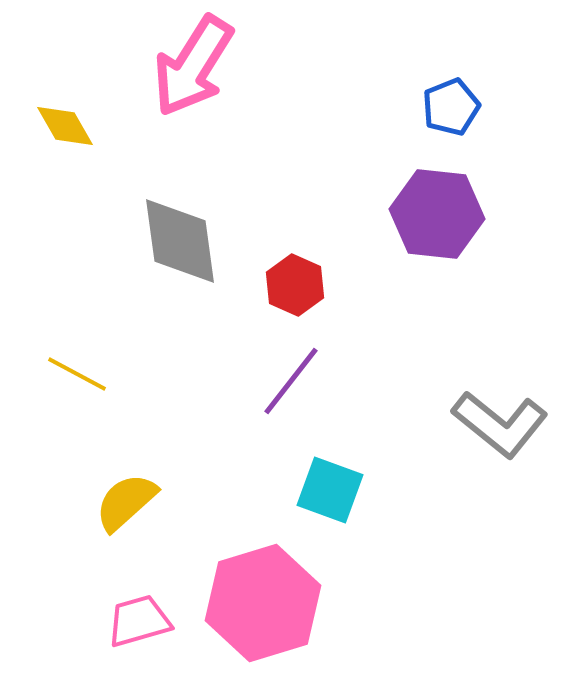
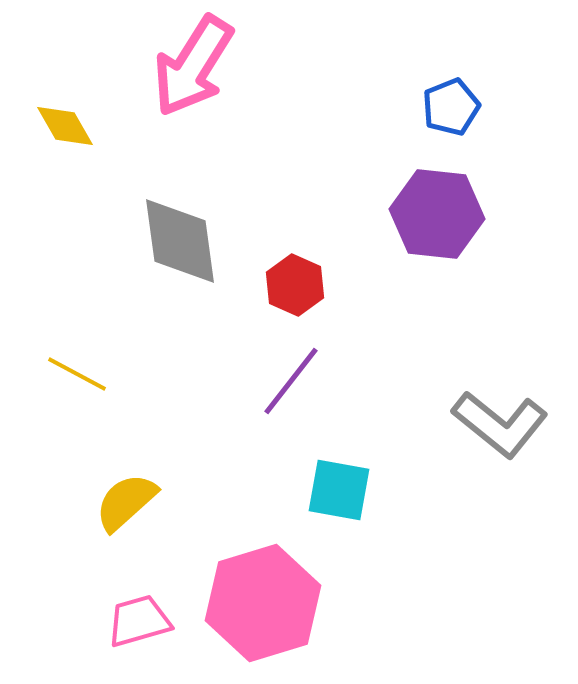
cyan square: moved 9 px right; rotated 10 degrees counterclockwise
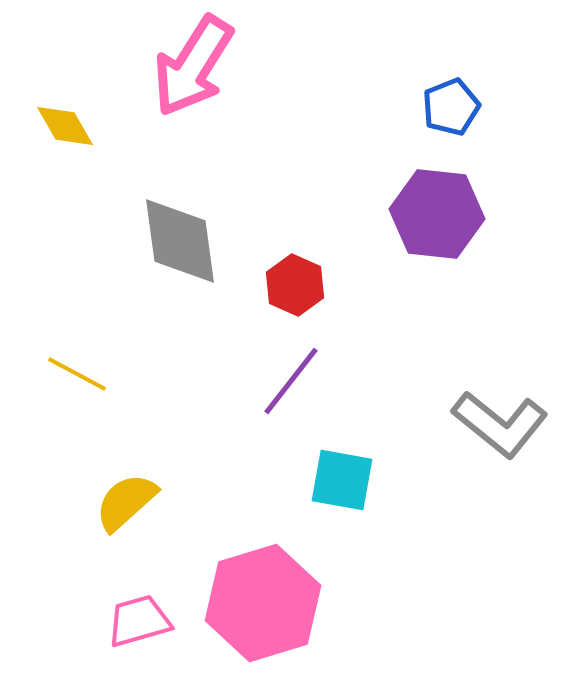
cyan square: moved 3 px right, 10 px up
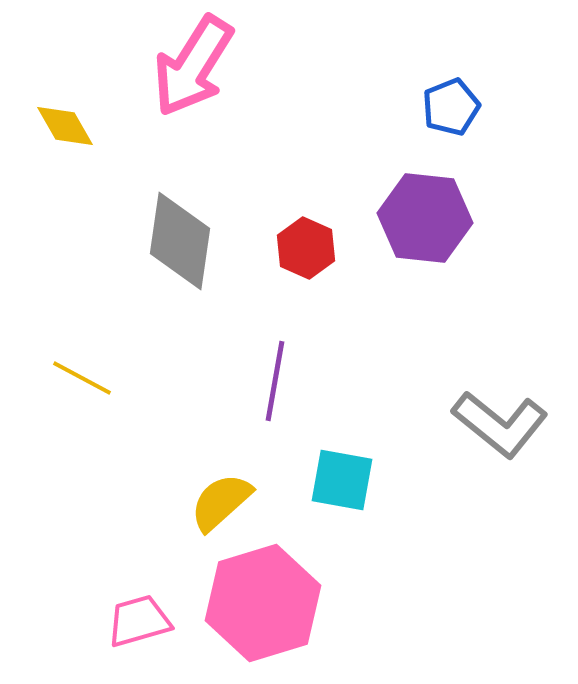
purple hexagon: moved 12 px left, 4 px down
gray diamond: rotated 16 degrees clockwise
red hexagon: moved 11 px right, 37 px up
yellow line: moved 5 px right, 4 px down
purple line: moved 16 px left; rotated 28 degrees counterclockwise
yellow semicircle: moved 95 px right
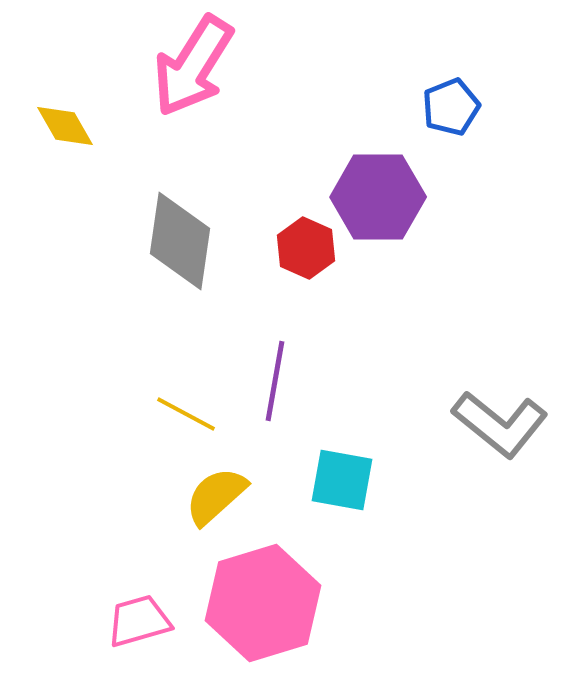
purple hexagon: moved 47 px left, 21 px up; rotated 6 degrees counterclockwise
yellow line: moved 104 px right, 36 px down
yellow semicircle: moved 5 px left, 6 px up
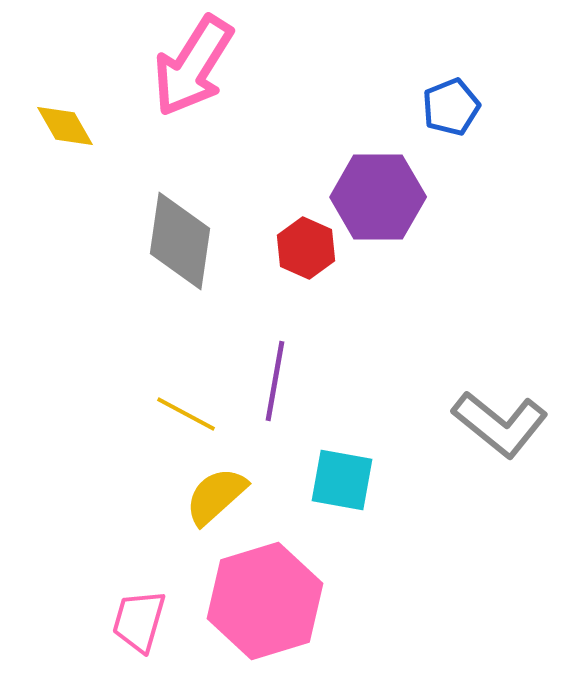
pink hexagon: moved 2 px right, 2 px up
pink trapezoid: rotated 58 degrees counterclockwise
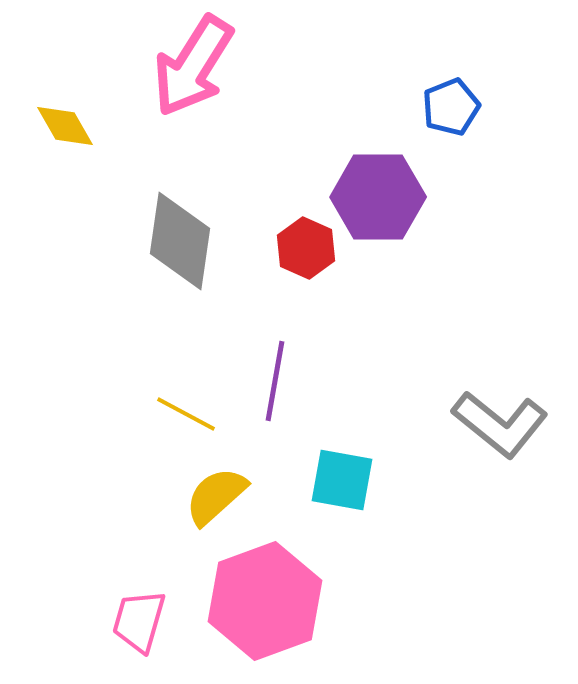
pink hexagon: rotated 3 degrees counterclockwise
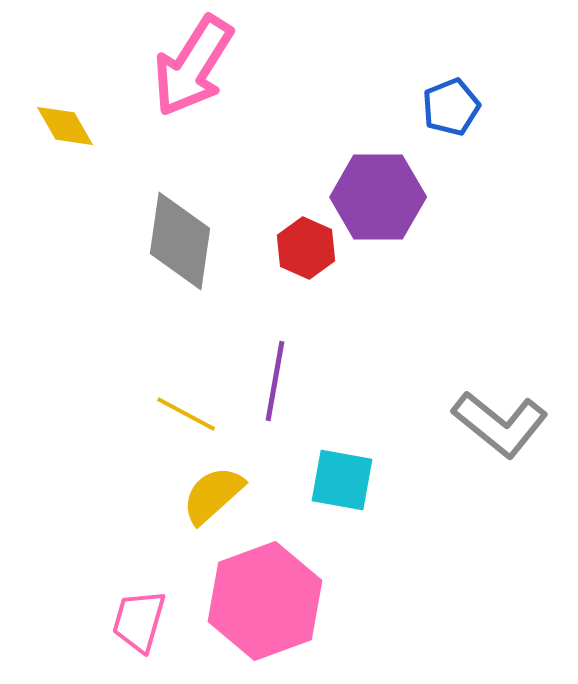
yellow semicircle: moved 3 px left, 1 px up
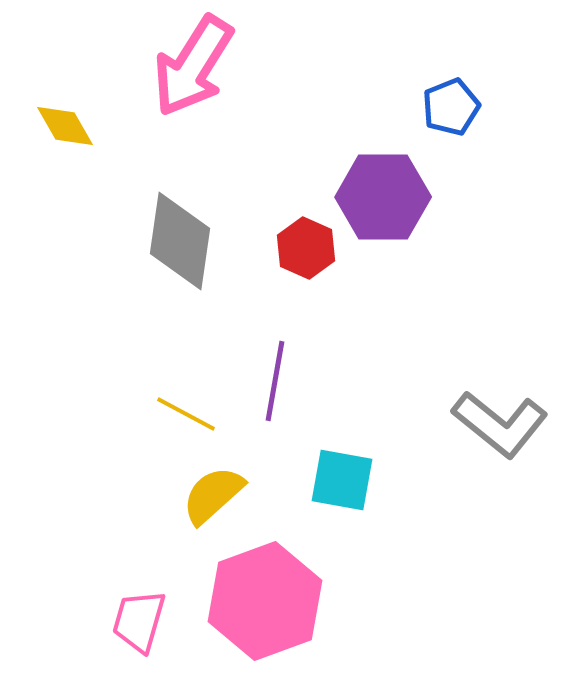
purple hexagon: moved 5 px right
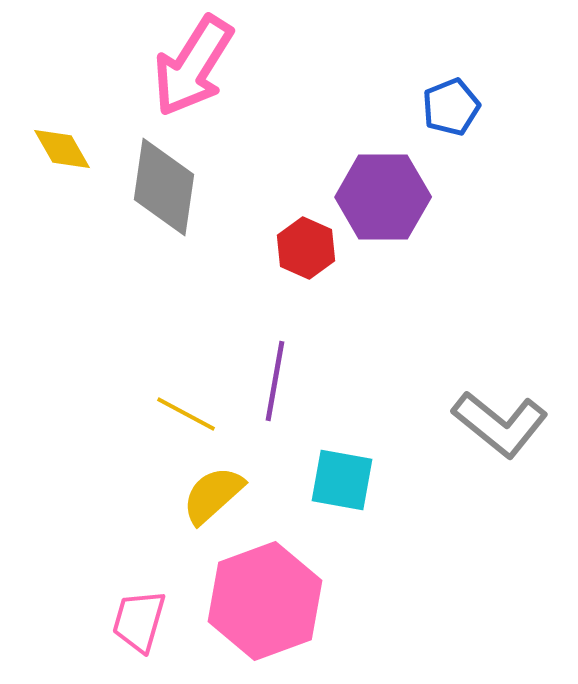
yellow diamond: moved 3 px left, 23 px down
gray diamond: moved 16 px left, 54 px up
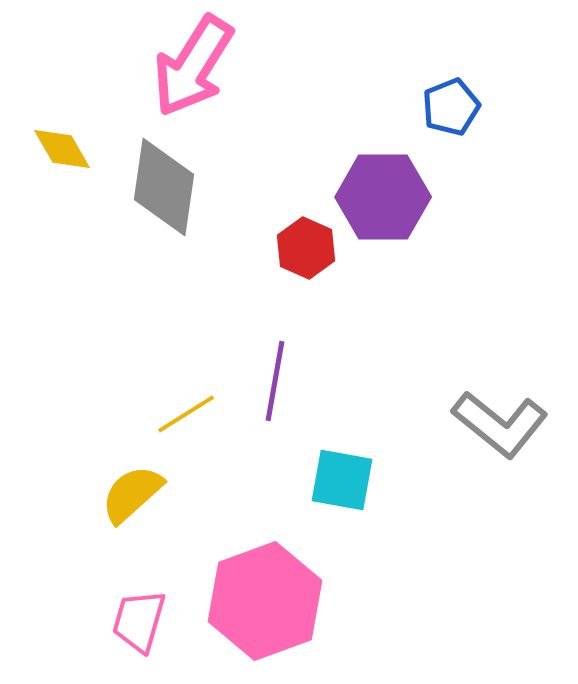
yellow line: rotated 60 degrees counterclockwise
yellow semicircle: moved 81 px left, 1 px up
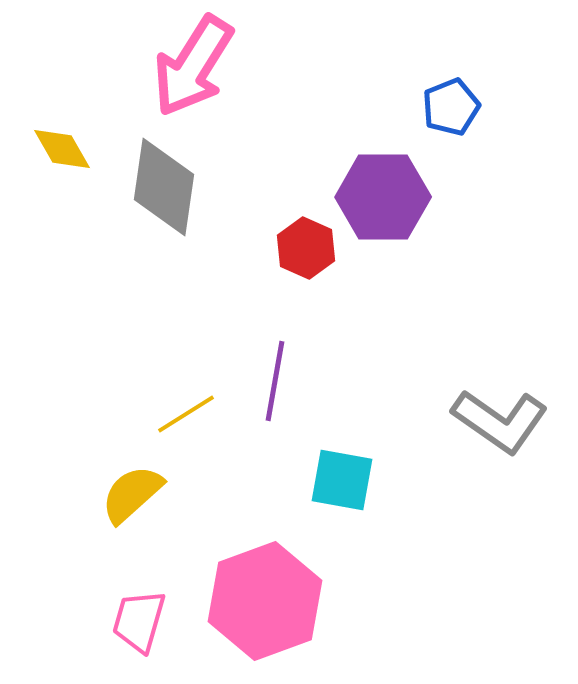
gray L-shape: moved 3 px up; rotated 4 degrees counterclockwise
